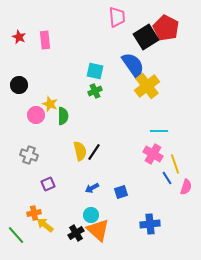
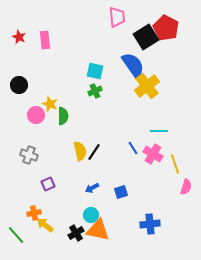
blue line: moved 34 px left, 30 px up
orange triangle: rotated 30 degrees counterclockwise
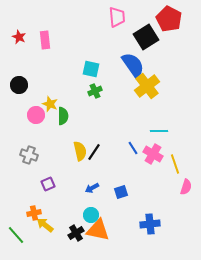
red pentagon: moved 3 px right, 9 px up
cyan square: moved 4 px left, 2 px up
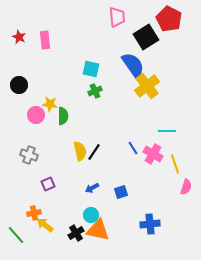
yellow star: rotated 14 degrees counterclockwise
cyan line: moved 8 px right
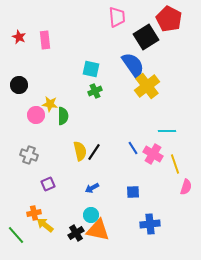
blue square: moved 12 px right; rotated 16 degrees clockwise
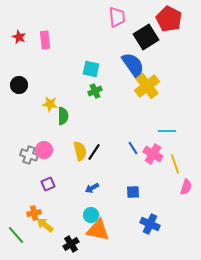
pink circle: moved 8 px right, 35 px down
blue cross: rotated 30 degrees clockwise
black cross: moved 5 px left, 11 px down
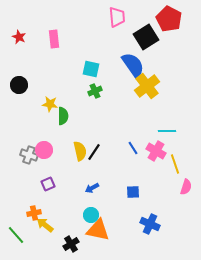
pink rectangle: moved 9 px right, 1 px up
pink cross: moved 3 px right, 3 px up
